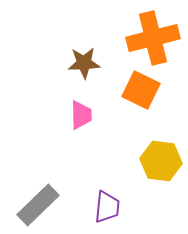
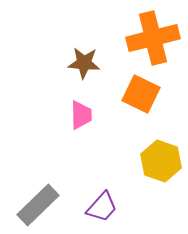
brown star: rotated 8 degrees clockwise
orange square: moved 4 px down
yellow hexagon: rotated 12 degrees clockwise
purple trapezoid: moved 5 px left; rotated 36 degrees clockwise
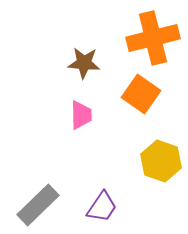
orange square: rotated 9 degrees clockwise
purple trapezoid: rotated 8 degrees counterclockwise
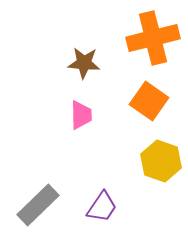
orange square: moved 8 px right, 7 px down
